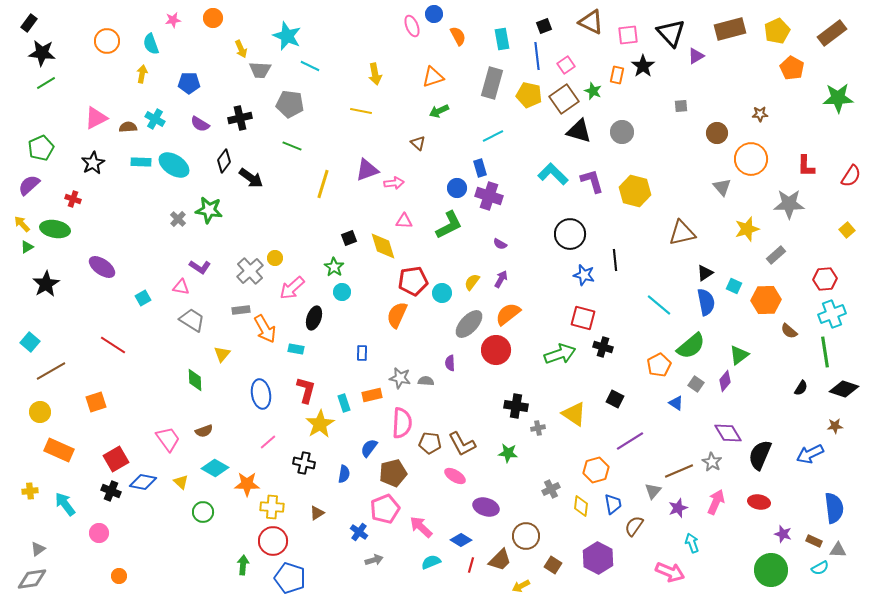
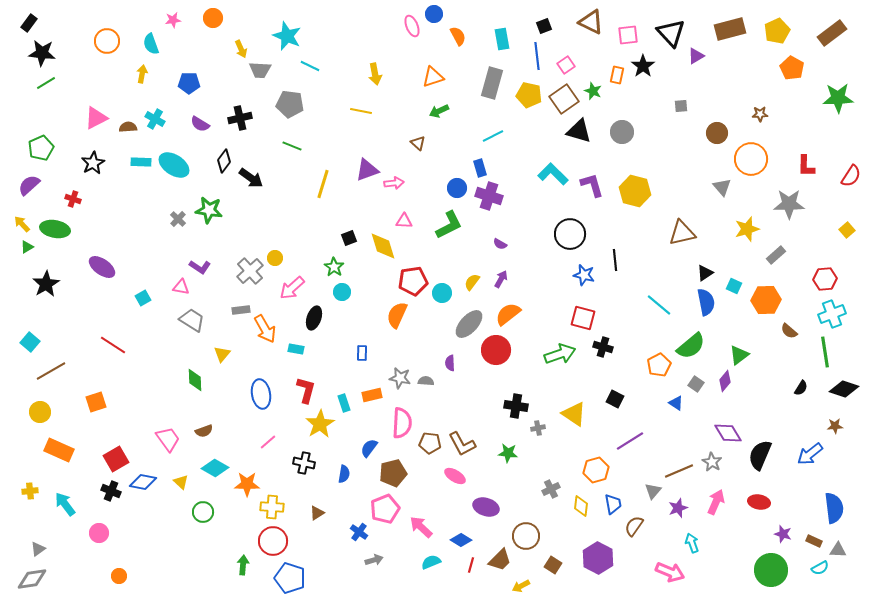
purple L-shape at (592, 181): moved 4 px down
blue arrow at (810, 454): rotated 12 degrees counterclockwise
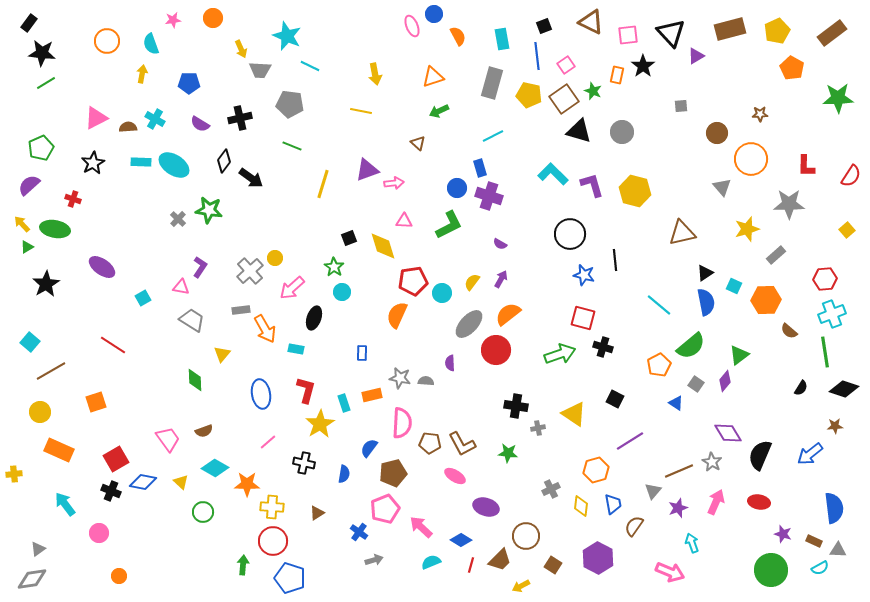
purple L-shape at (200, 267): rotated 90 degrees counterclockwise
yellow cross at (30, 491): moved 16 px left, 17 px up
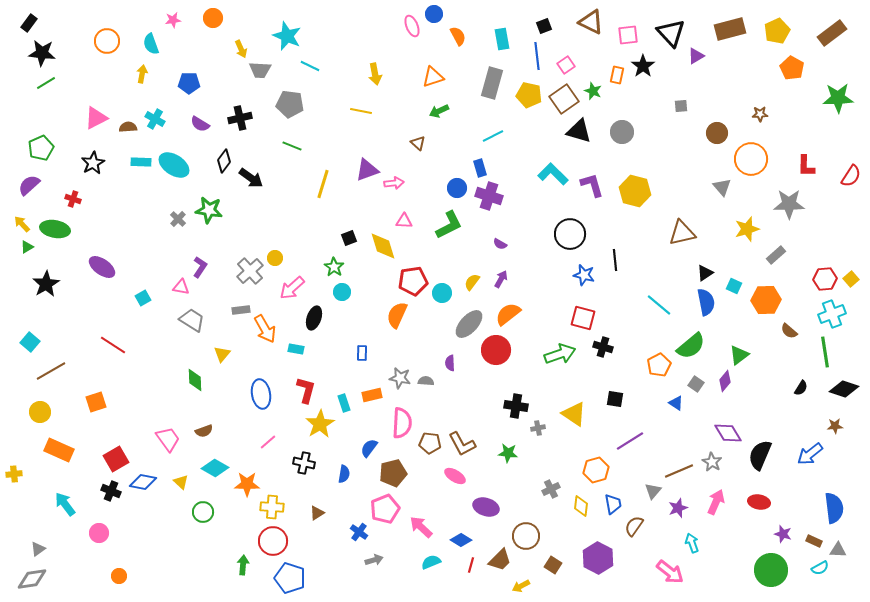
yellow square at (847, 230): moved 4 px right, 49 px down
black square at (615, 399): rotated 18 degrees counterclockwise
pink arrow at (670, 572): rotated 16 degrees clockwise
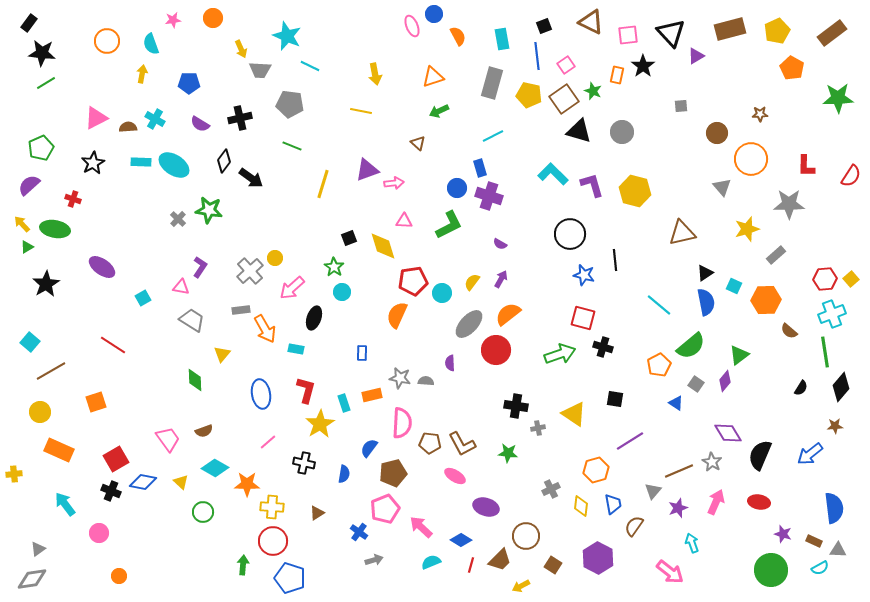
black diamond at (844, 389): moved 3 px left, 2 px up; rotated 68 degrees counterclockwise
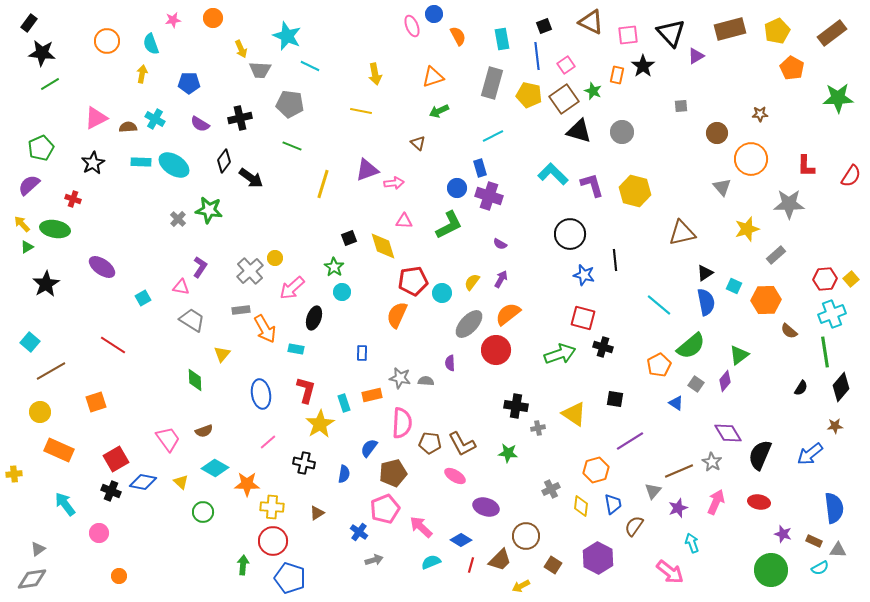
green line at (46, 83): moved 4 px right, 1 px down
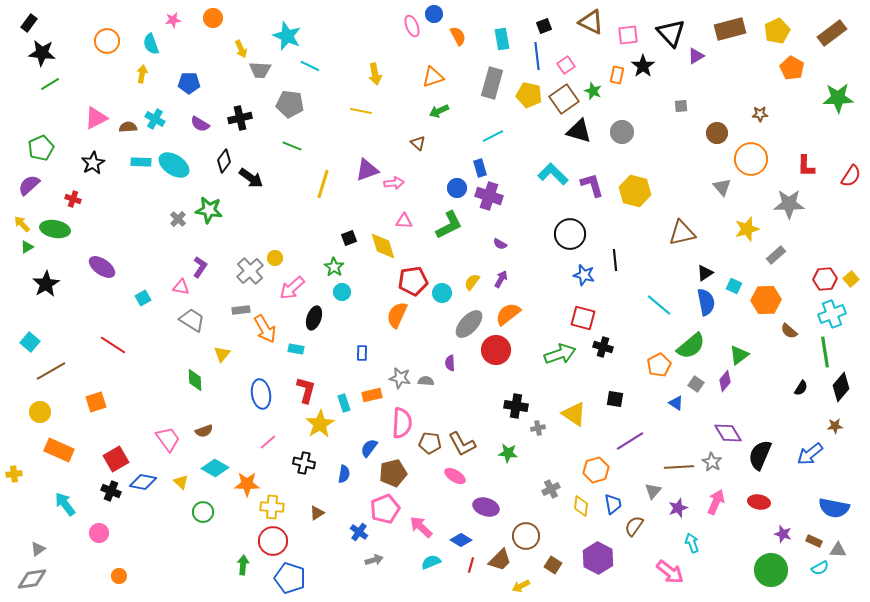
brown line at (679, 471): moved 4 px up; rotated 20 degrees clockwise
blue semicircle at (834, 508): rotated 108 degrees clockwise
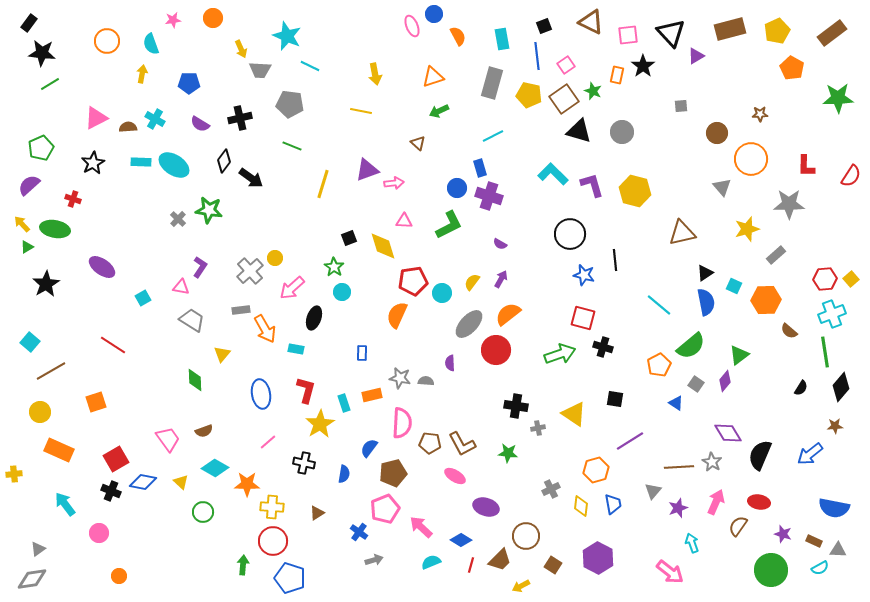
brown semicircle at (634, 526): moved 104 px right
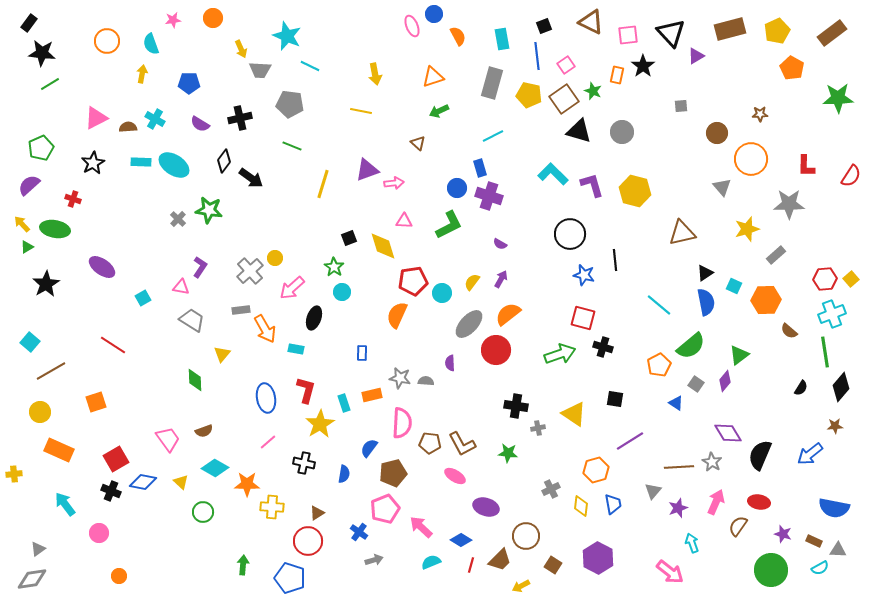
blue ellipse at (261, 394): moved 5 px right, 4 px down
red circle at (273, 541): moved 35 px right
